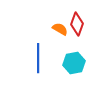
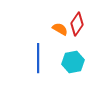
red diamond: rotated 15 degrees clockwise
cyan hexagon: moved 1 px left, 1 px up
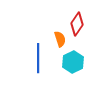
orange semicircle: moved 10 px down; rotated 42 degrees clockwise
cyan hexagon: rotated 15 degrees counterclockwise
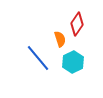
blue line: rotated 40 degrees counterclockwise
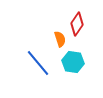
blue line: moved 5 px down
cyan hexagon: rotated 25 degrees counterclockwise
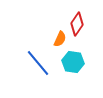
orange semicircle: rotated 42 degrees clockwise
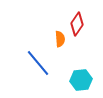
orange semicircle: rotated 28 degrees counterclockwise
cyan hexagon: moved 8 px right, 18 px down; rotated 15 degrees counterclockwise
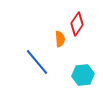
blue line: moved 1 px left, 1 px up
cyan hexagon: moved 2 px right, 5 px up
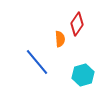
cyan hexagon: rotated 10 degrees counterclockwise
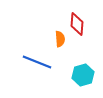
red diamond: rotated 30 degrees counterclockwise
blue line: rotated 28 degrees counterclockwise
